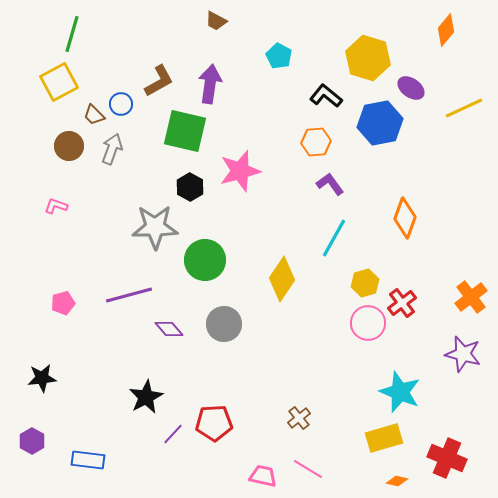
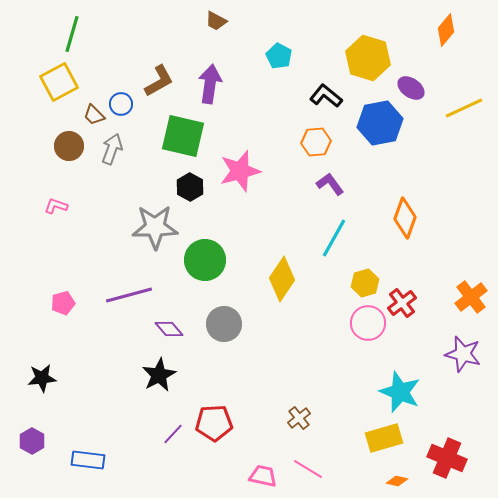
green square at (185, 131): moved 2 px left, 5 px down
black star at (146, 397): moved 13 px right, 22 px up
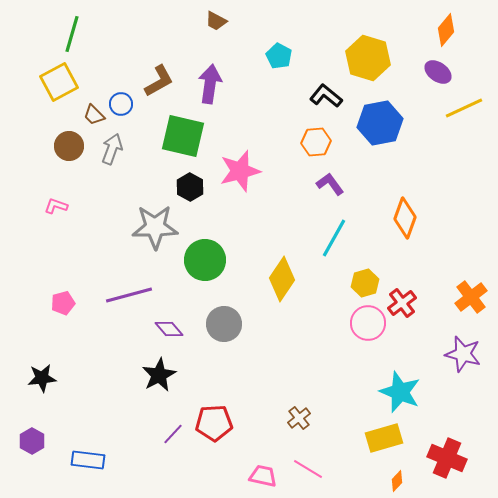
purple ellipse at (411, 88): moved 27 px right, 16 px up
orange diamond at (397, 481): rotated 60 degrees counterclockwise
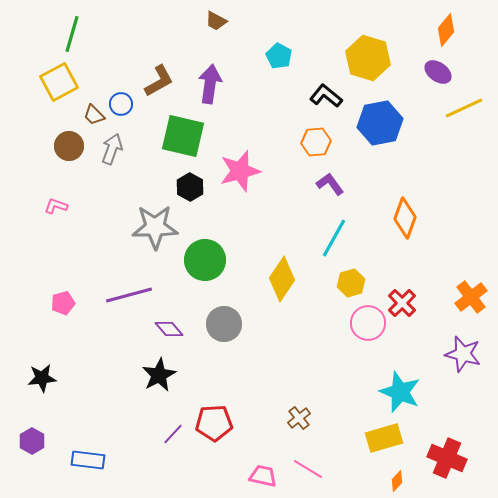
yellow hexagon at (365, 283): moved 14 px left
red cross at (402, 303): rotated 8 degrees counterclockwise
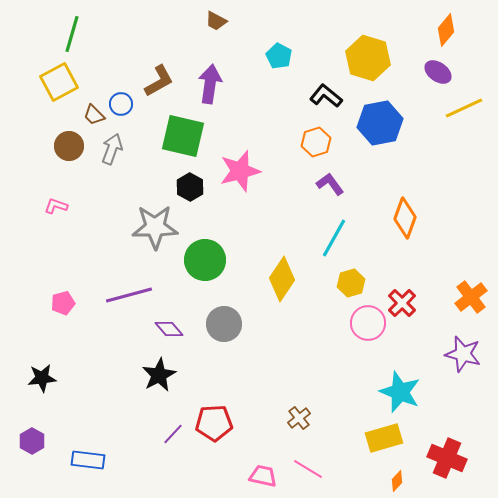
orange hexagon at (316, 142): rotated 12 degrees counterclockwise
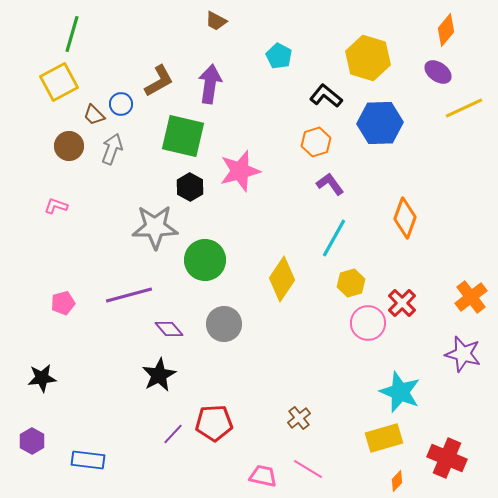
blue hexagon at (380, 123): rotated 9 degrees clockwise
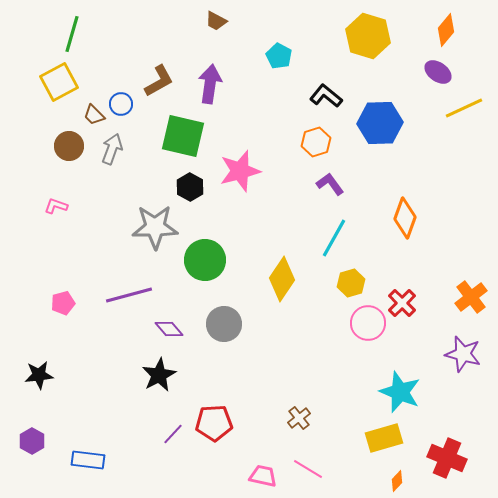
yellow hexagon at (368, 58): moved 22 px up
black star at (42, 378): moved 3 px left, 3 px up
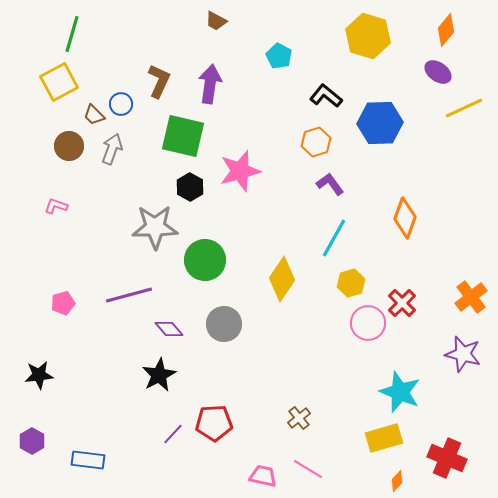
brown L-shape at (159, 81): rotated 36 degrees counterclockwise
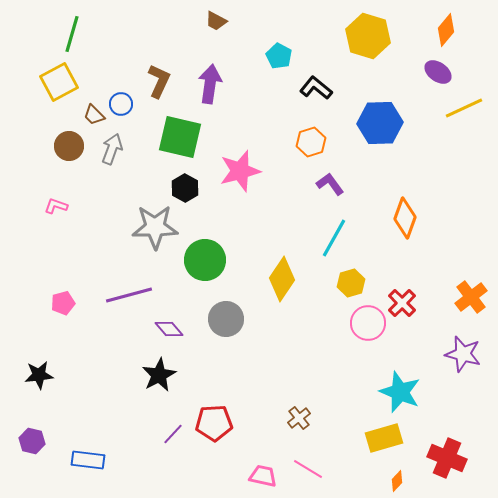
black L-shape at (326, 96): moved 10 px left, 8 px up
green square at (183, 136): moved 3 px left, 1 px down
orange hexagon at (316, 142): moved 5 px left
black hexagon at (190, 187): moved 5 px left, 1 px down
gray circle at (224, 324): moved 2 px right, 5 px up
purple hexagon at (32, 441): rotated 15 degrees counterclockwise
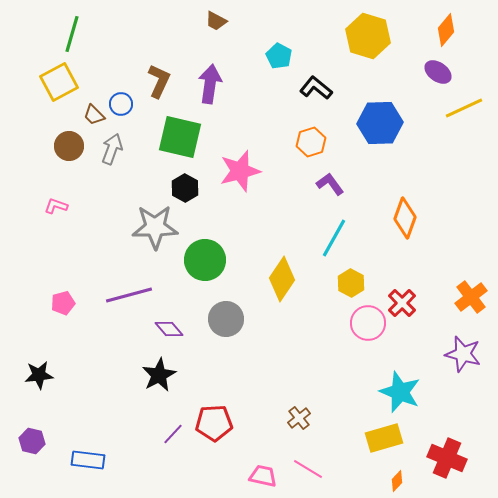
yellow hexagon at (351, 283): rotated 16 degrees counterclockwise
